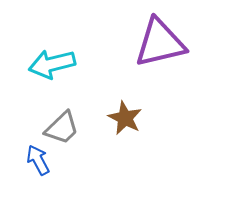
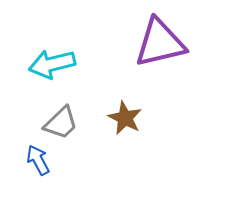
gray trapezoid: moved 1 px left, 5 px up
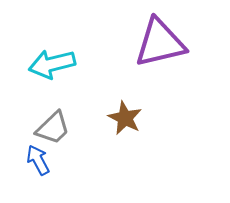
gray trapezoid: moved 8 px left, 5 px down
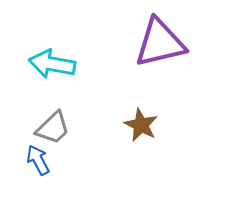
cyan arrow: rotated 24 degrees clockwise
brown star: moved 16 px right, 7 px down
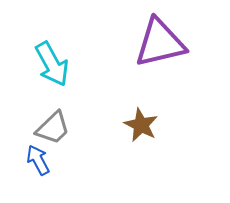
cyan arrow: rotated 129 degrees counterclockwise
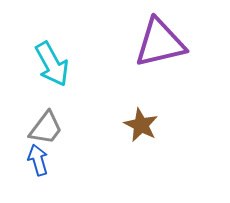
gray trapezoid: moved 7 px left; rotated 9 degrees counterclockwise
blue arrow: rotated 12 degrees clockwise
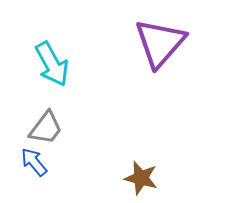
purple triangle: rotated 36 degrees counterclockwise
brown star: moved 53 px down; rotated 12 degrees counterclockwise
blue arrow: moved 4 px left, 2 px down; rotated 24 degrees counterclockwise
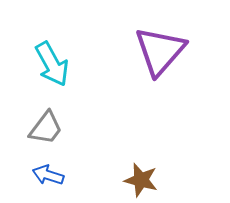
purple triangle: moved 8 px down
blue arrow: moved 14 px right, 13 px down; rotated 32 degrees counterclockwise
brown star: moved 2 px down
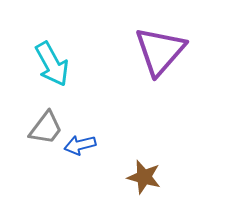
blue arrow: moved 32 px right, 30 px up; rotated 32 degrees counterclockwise
brown star: moved 3 px right, 3 px up
